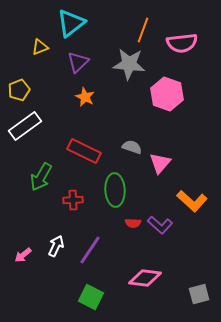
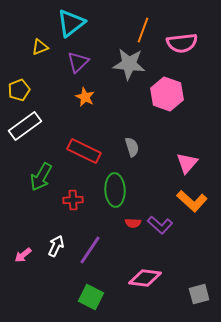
gray semicircle: rotated 54 degrees clockwise
pink triangle: moved 27 px right
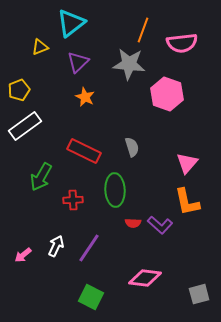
orange L-shape: moved 5 px left, 1 px down; rotated 36 degrees clockwise
purple line: moved 1 px left, 2 px up
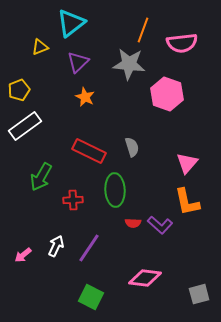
red rectangle: moved 5 px right
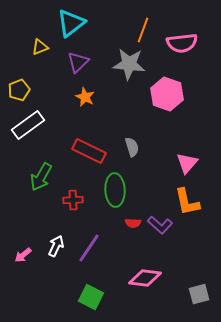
white rectangle: moved 3 px right, 1 px up
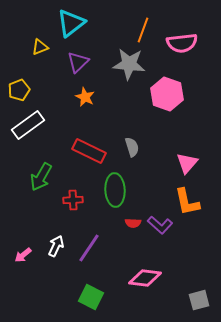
gray square: moved 6 px down
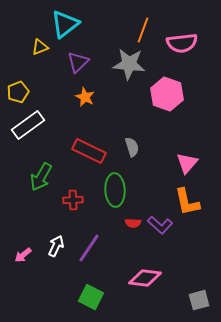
cyan triangle: moved 6 px left, 1 px down
yellow pentagon: moved 1 px left, 2 px down
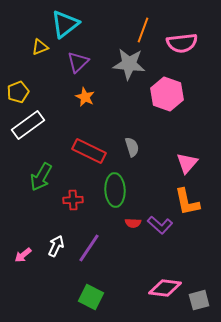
pink diamond: moved 20 px right, 10 px down
